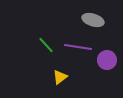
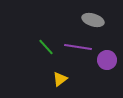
green line: moved 2 px down
yellow triangle: moved 2 px down
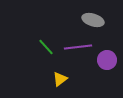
purple line: rotated 16 degrees counterclockwise
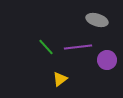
gray ellipse: moved 4 px right
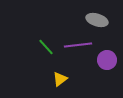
purple line: moved 2 px up
